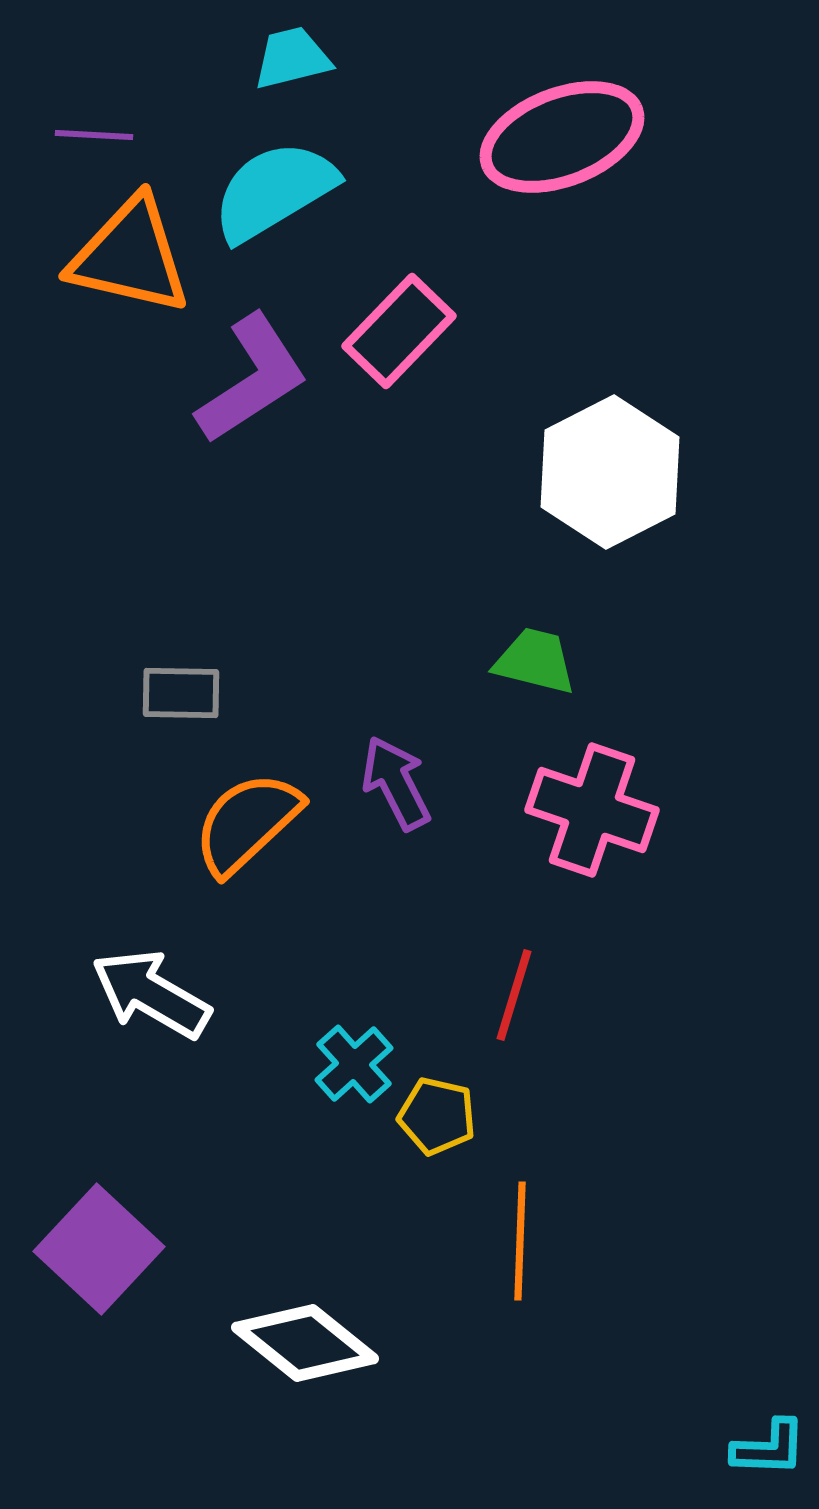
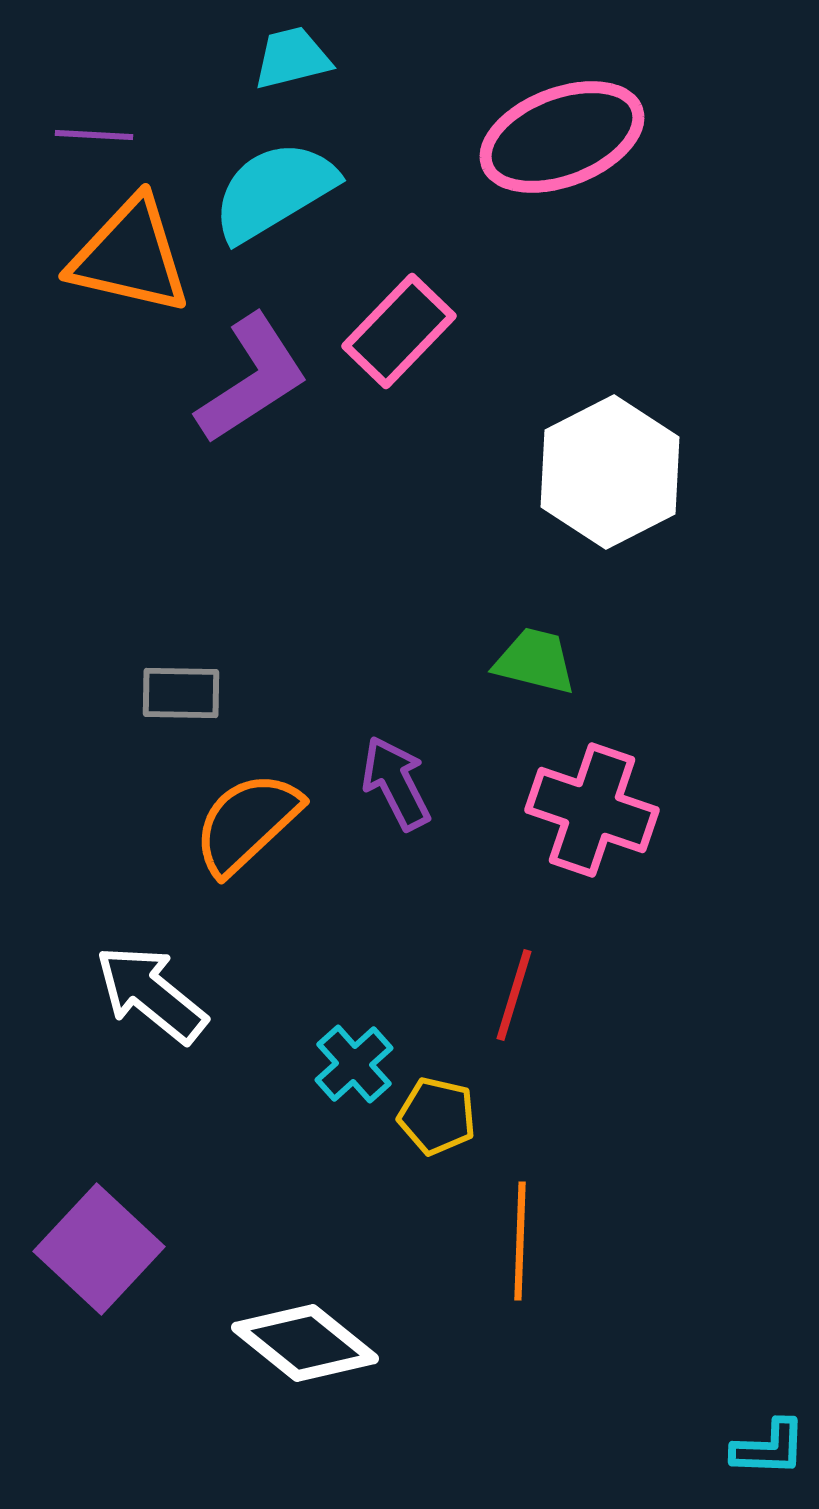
white arrow: rotated 9 degrees clockwise
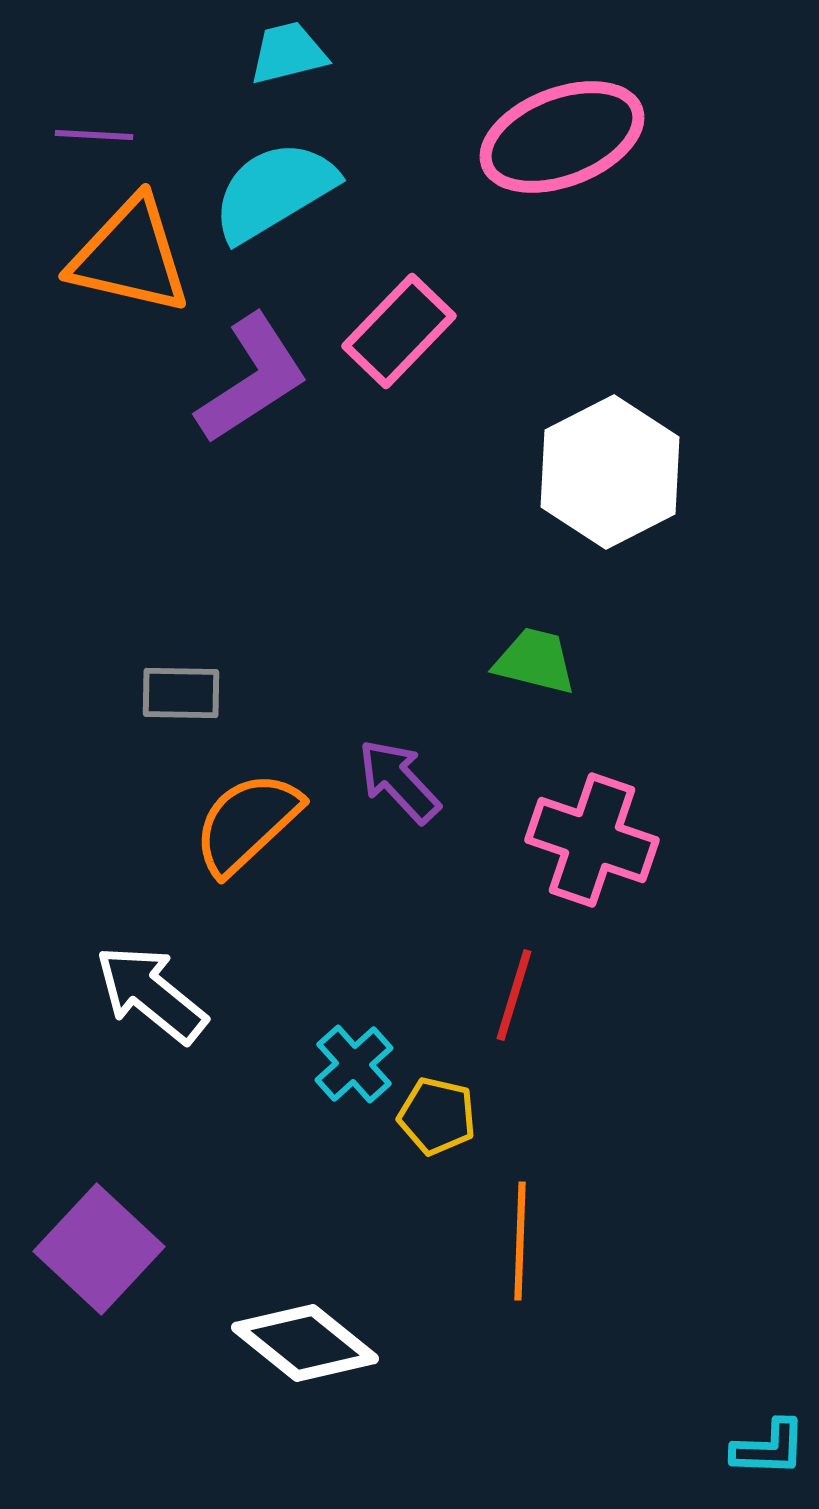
cyan trapezoid: moved 4 px left, 5 px up
purple arrow: moved 3 px right, 2 px up; rotated 16 degrees counterclockwise
pink cross: moved 30 px down
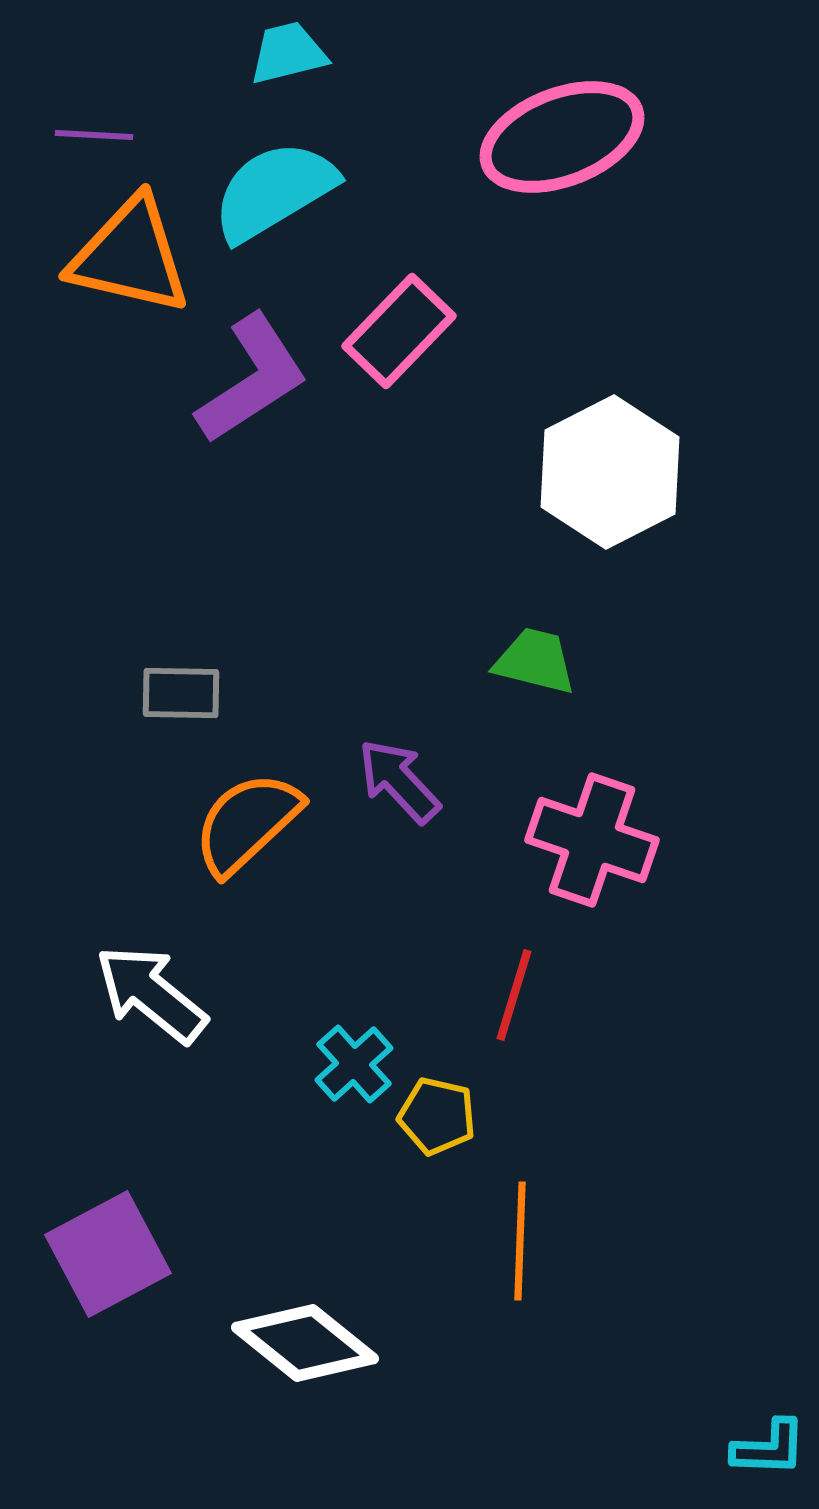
purple square: moved 9 px right, 5 px down; rotated 19 degrees clockwise
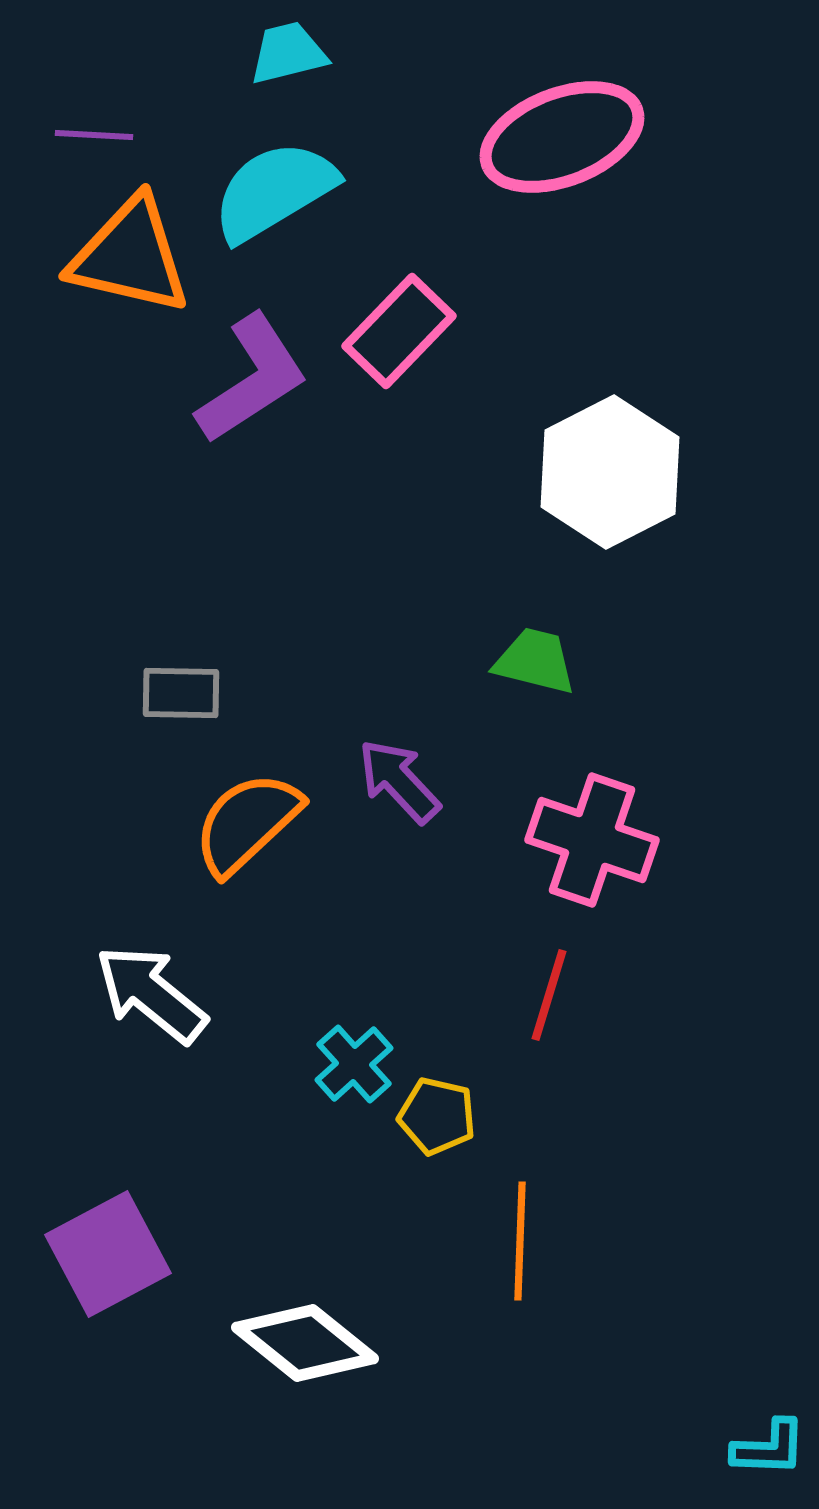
red line: moved 35 px right
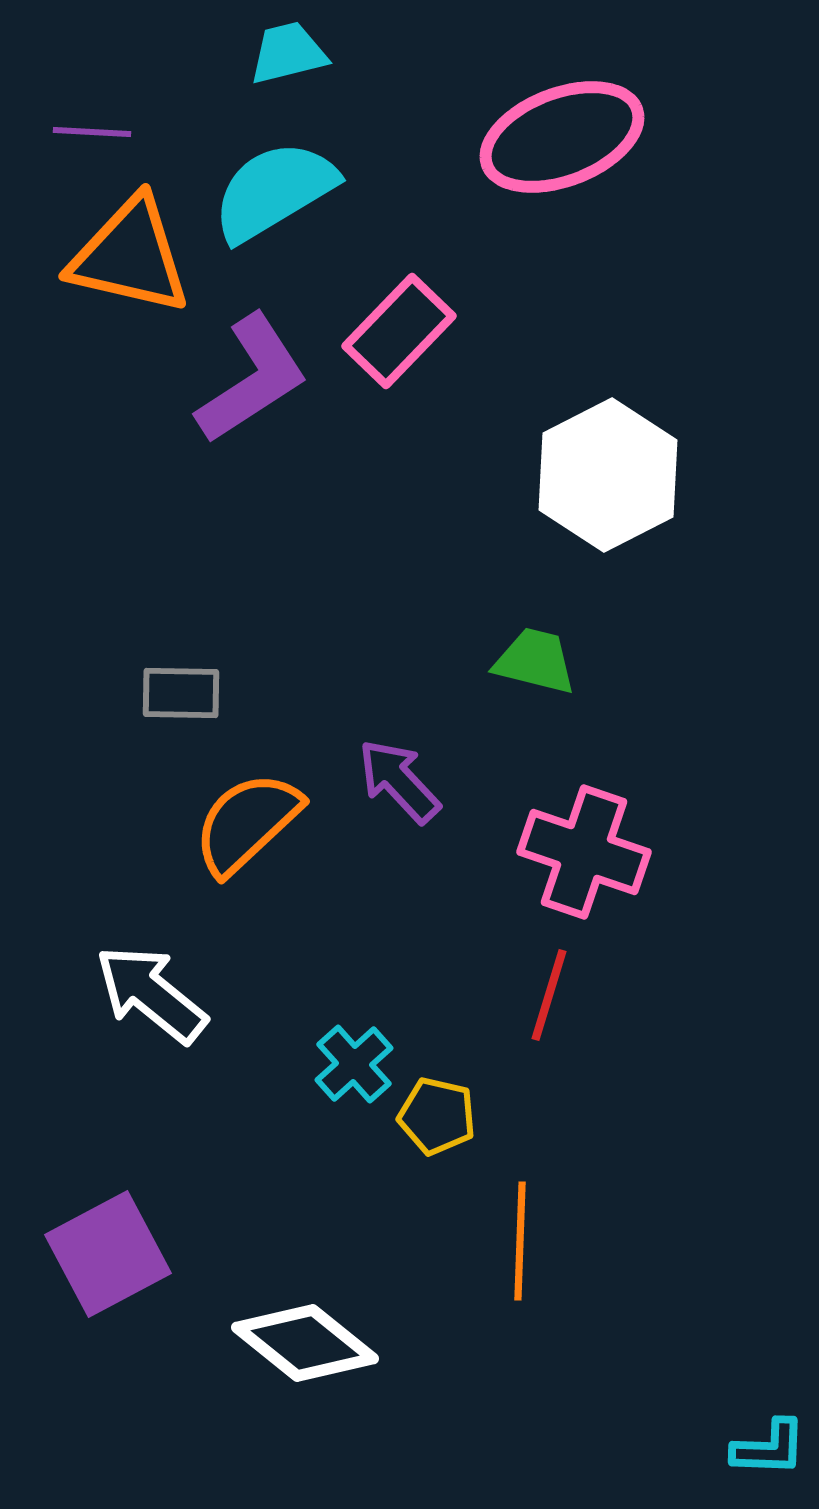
purple line: moved 2 px left, 3 px up
white hexagon: moved 2 px left, 3 px down
pink cross: moved 8 px left, 12 px down
